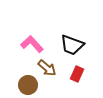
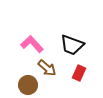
red rectangle: moved 2 px right, 1 px up
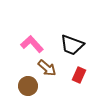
red rectangle: moved 2 px down
brown circle: moved 1 px down
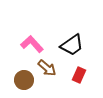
black trapezoid: rotated 55 degrees counterclockwise
brown circle: moved 4 px left, 6 px up
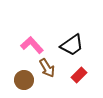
pink L-shape: moved 1 px down
brown arrow: rotated 18 degrees clockwise
red rectangle: rotated 21 degrees clockwise
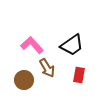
red rectangle: rotated 35 degrees counterclockwise
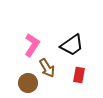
pink L-shape: rotated 75 degrees clockwise
brown circle: moved 4 px right, 3 px down
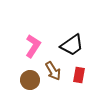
pink L-shape: moved 1 px right, 1 px down
brown arrow: moved 6 px right, 3 px down
brown circle: moved 2 px right, 3 px up
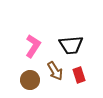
black trapezoid: moved 1 px left; rotated 30 degrees clockwise
brown arrow: moved 2 px right
red rectangle: rotated 28 degrees counterclockwise
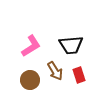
pink L-shape: moved 2 px left; rotated 25 degrees clockwise
